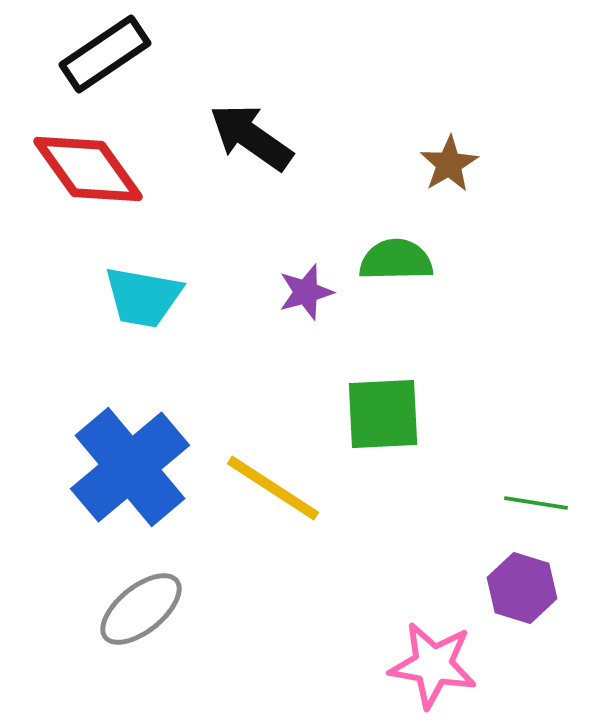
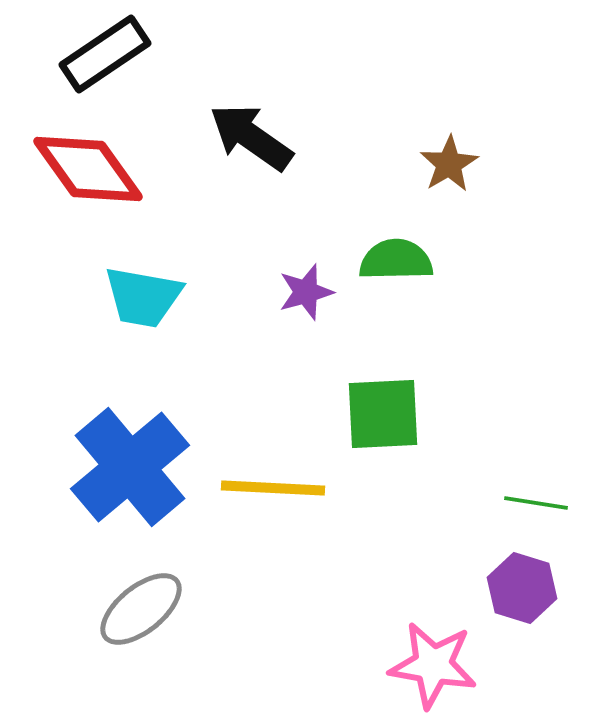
yellow line: rotated 30 degrees counterclockwise
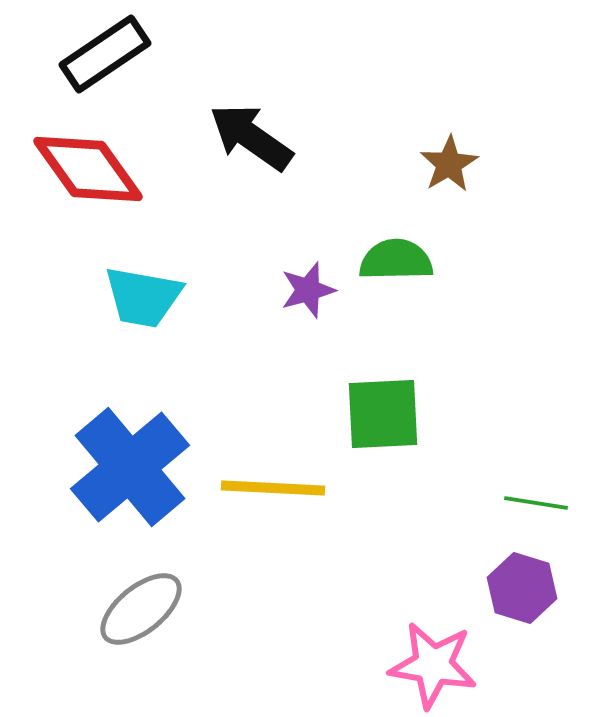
purple star: moved 2 px right, 2 px up
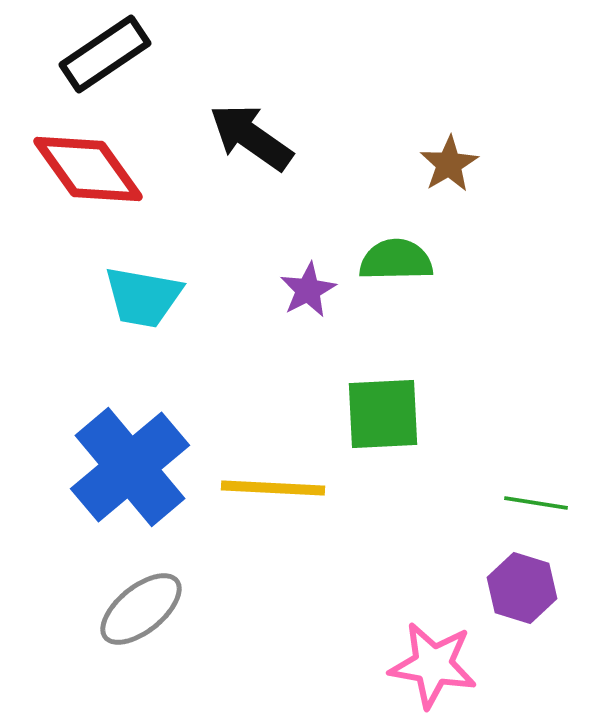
purple star: rotated 12 degrees counterclockwise
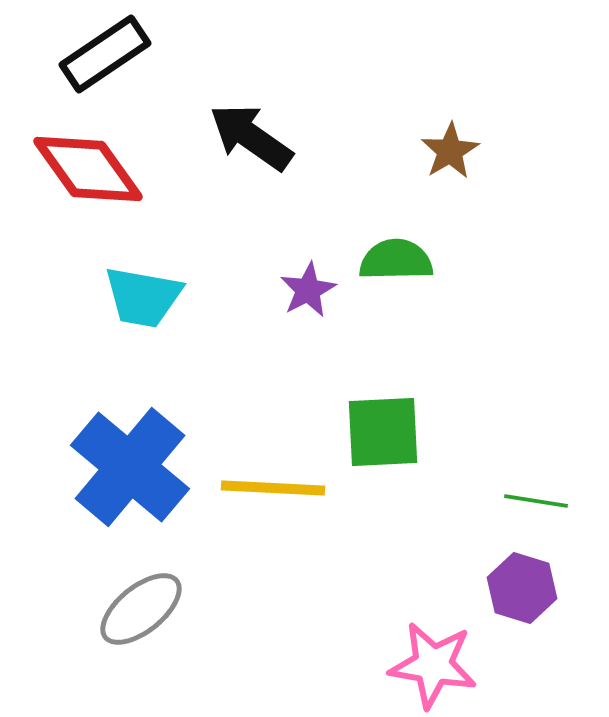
brown star: moved 1 px right, 13 px up
green square: moved 18 px down
blue cross: rotated 10 degrees counterclockwise
green line: moved 2 px up
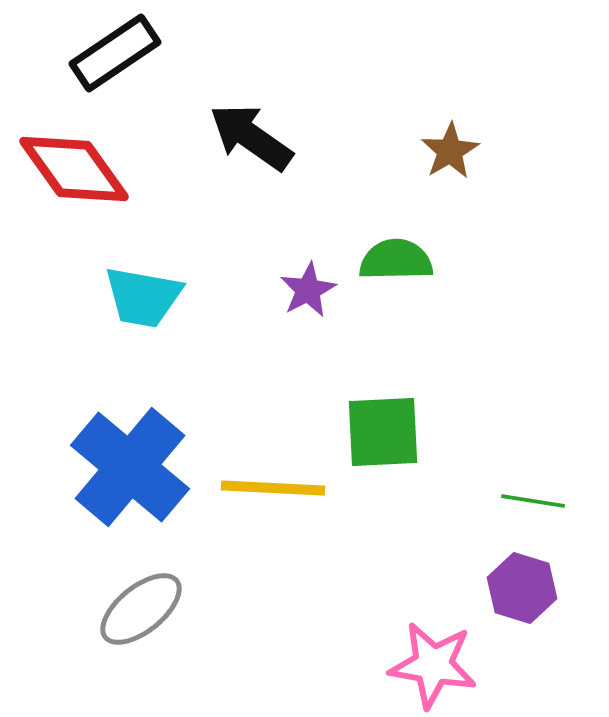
black rectangle: moved 10 px right, 1 px up
red diamond: moved 14 px left
green line: moved 3 px left
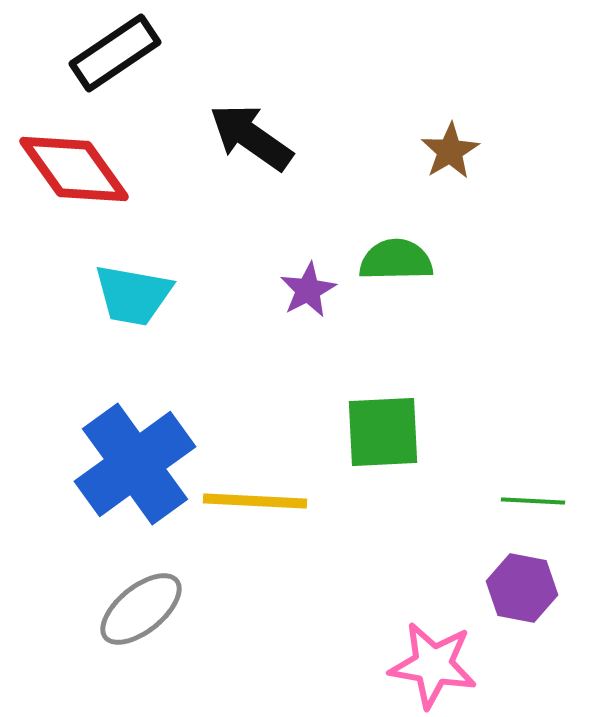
cyan trapezoid: moved 10 px left, 2 px up
blue cross: moved 5 px right, 3 px up; rotated 14 degrees clockwise
yellow line: moved 18 px left, 13 px down
green line: rotated 6 degrees counterclockwise
purple hexagon: rotated 6 degrees counterclockwise
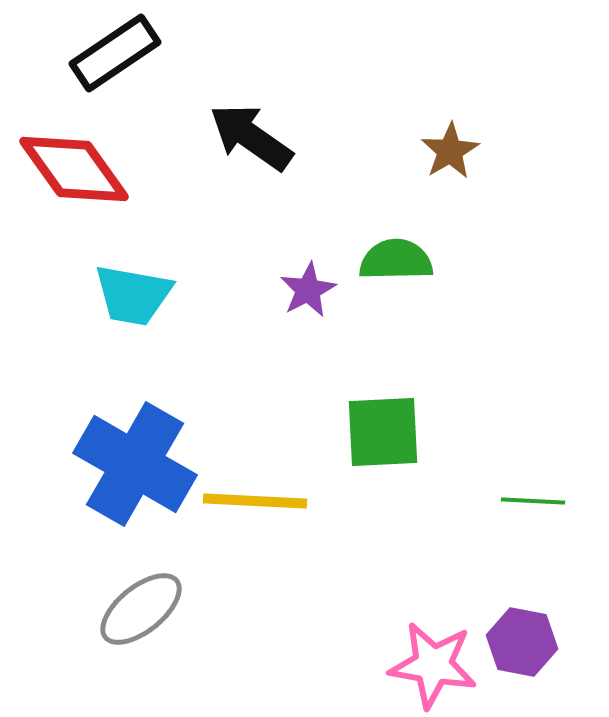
blue cross: rotated 24 degrees counterclockwise
purple hexagon: moved 54 px down
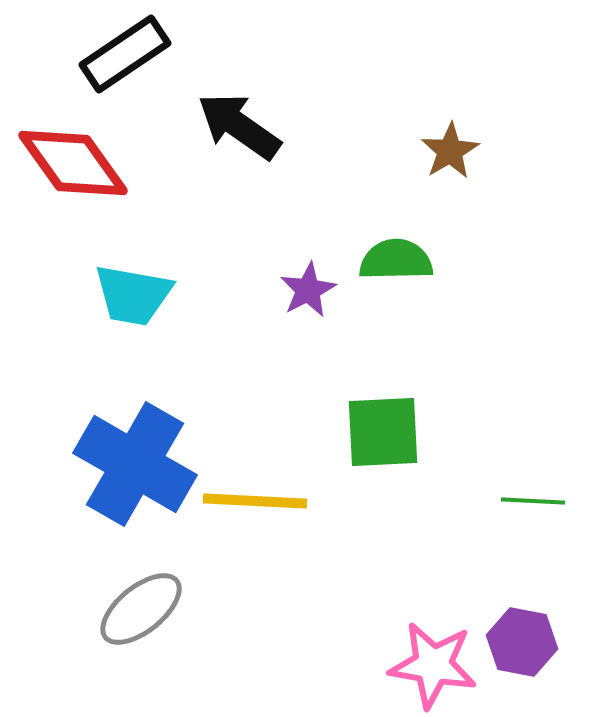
black rectangle: moved 10 px right, 1 px down
black arrow: moved 12 px left, 11 px up
red diamond: moved 1 px left, 6 px up
